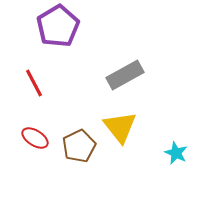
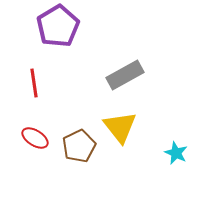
red line: rotated 20 degrees clockwise
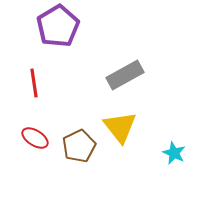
cyan star: moved 2 px left
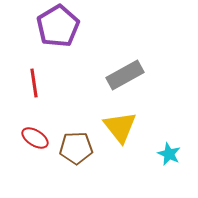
brown pentagon: moved 3 px left, 2 px down; rotated 24 degrees clockwise
cyan star: moved 5 px left, 1 px down
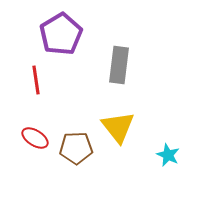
purple pentagon: moved 3 px right, 8 px down
gray rectangle: moved 6 px left, 10 px up; rotated 54 degrees counterclockwise
red line: moved 2 px right, 3 px up
yellow triangle: moved 2 px left
cyan star: moved 1 px left, 1 px down
